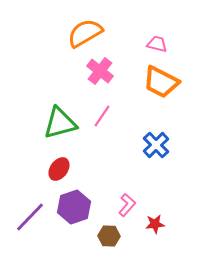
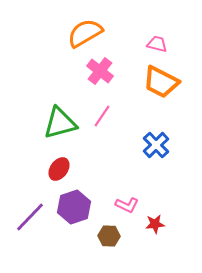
pink L-shape: rotated 75 degrees clockwise
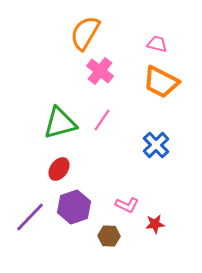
orange semicircle: rotated 30 degrees counterclockwise
pink line: moved 4 px down
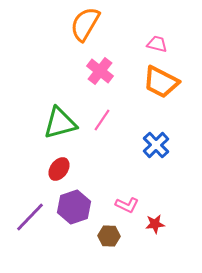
orange semicircle: moved 9 px up
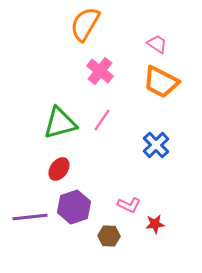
pink trapezoid: rotated 20 degrees clockwise
pink L-shape: moved 2 px right
purple line: rotated 40 degrees clockwise
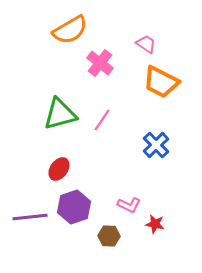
orange semicircle: moved 15 px left, 6 px down; rotated 150 degrees counterclockwise
pink trapezoid: moved 11 px left
pink cross: moved 8 px up
green triangle: moved 9 px up
red star: rotated 18 degrees clockwise
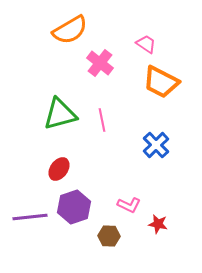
pink line: rotated 45 degrees counterclockwise
red star: moved 3 px right
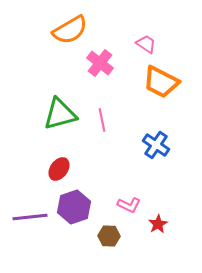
blue cross: rotated 12 degrees counterclockwise
red star: rotated 30 degrees clockwise
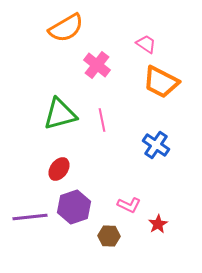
orange semicircle: moved 4 px left, 2 px up
pink cross: moved 3 px left, 2 px down
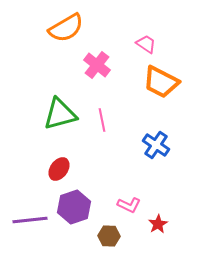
purple line: moved 3 px down
